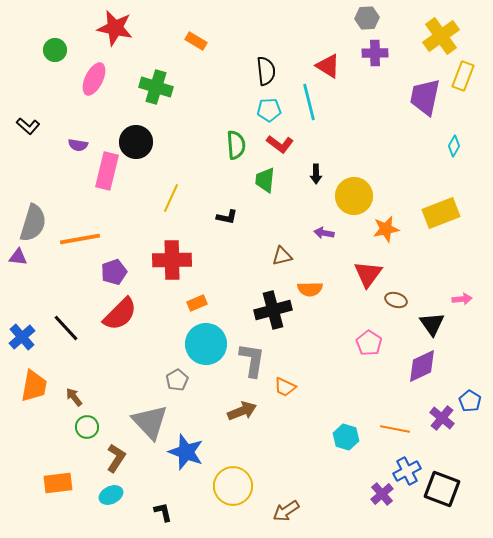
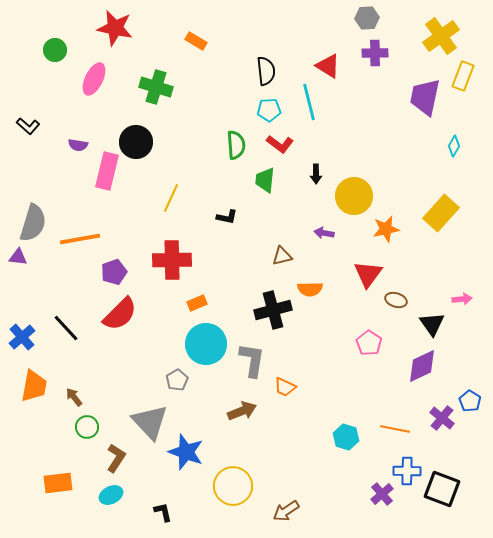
yellow rectangle at (441, 213): rotated 27 degrees counterclockwise
blue cross at (407, 471): rotated 28 degrees clockwise
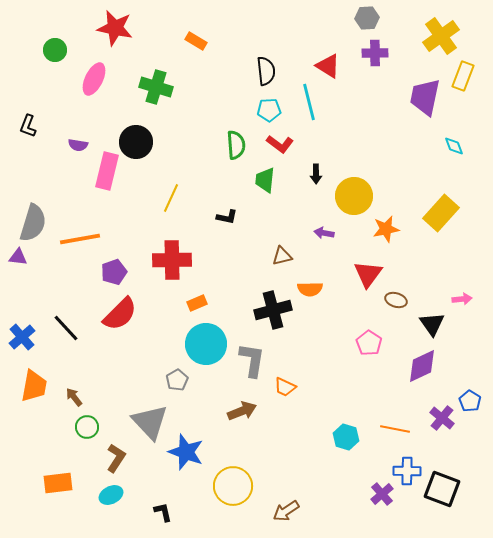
black L-shape at (28, 126): rotated 70 degrees clockwise
cyan diamond at (454, 146): rotated 50 degrees counterclockwise
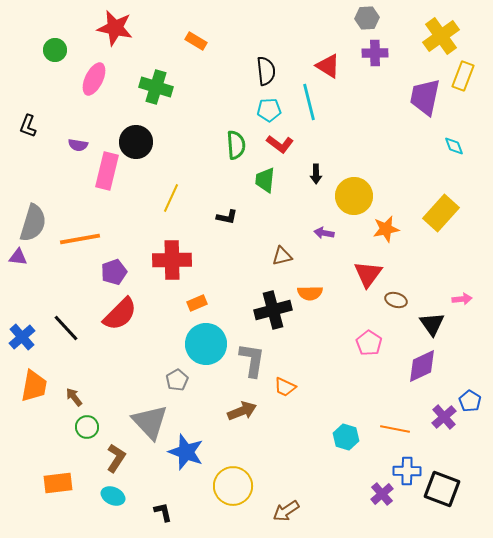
orange semicircle at (310, 289): moved 4 px down
purple cross at (442, 418): moved 2 px right, 1 px up; rotated 10 degrees clockwise
cyan ellipse at (111, 495): moved 2 px right, 1 px down; rotated 50 degrees clockwise
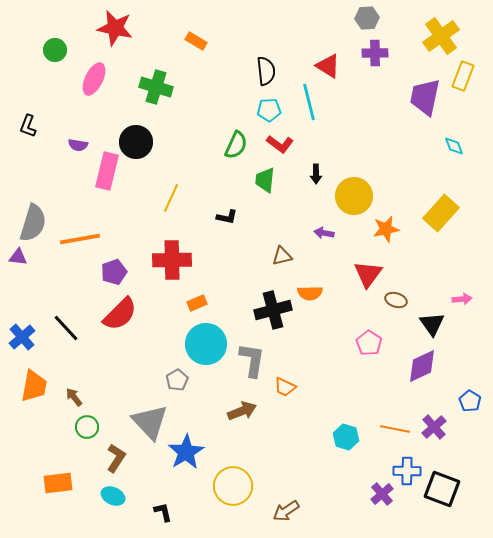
green semicircle at (236, 145): rotated 28 degrees clockwise
purple cross at (444, 417): moved 10 px left, 10 px down
blue star at (186, 452): rotated 21 degrees clockwise
